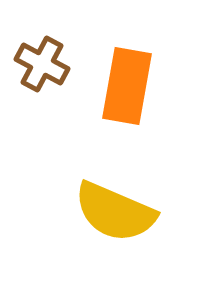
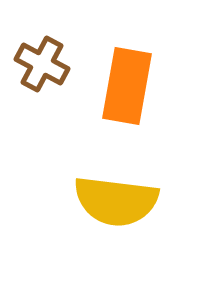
yellow semicircle: moved 1 px right, 11 px up; rotated 16 degrees counterclockwise
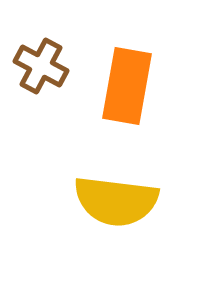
brown cross: moved 1 px left, 2 px down
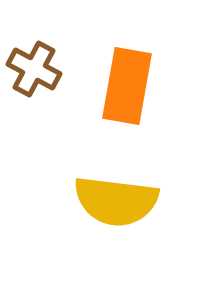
brown cross: moved 7 px left, 3 px down
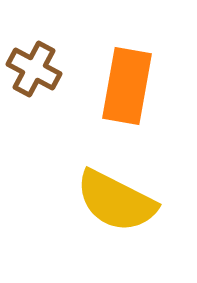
yellow semicircle: rotated 20 degrees clockwise
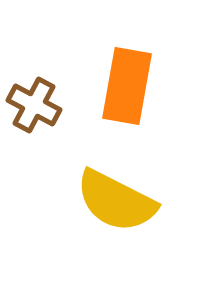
brown cross: moved 36 px down
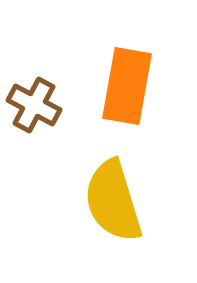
yellow semicircle: moved 3 px left; rotated 46 degrees clockwise
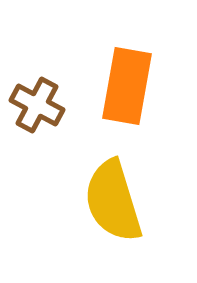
brown cross: moved 3 px right
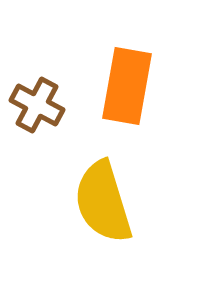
yellow semicircle: moved 10 px left, 1 px down
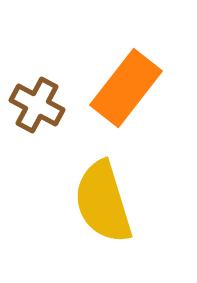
orange rectangle: moved 1 px left, 2 px down; rotated 28 degrees clockwise
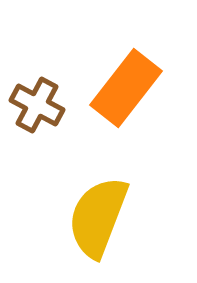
yellow semicircle: moved 5 px left, 15 px down; rotated 38 degrees clockwise
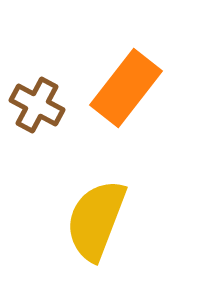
yellow semicircle: moved 2 px left, 3 px down
